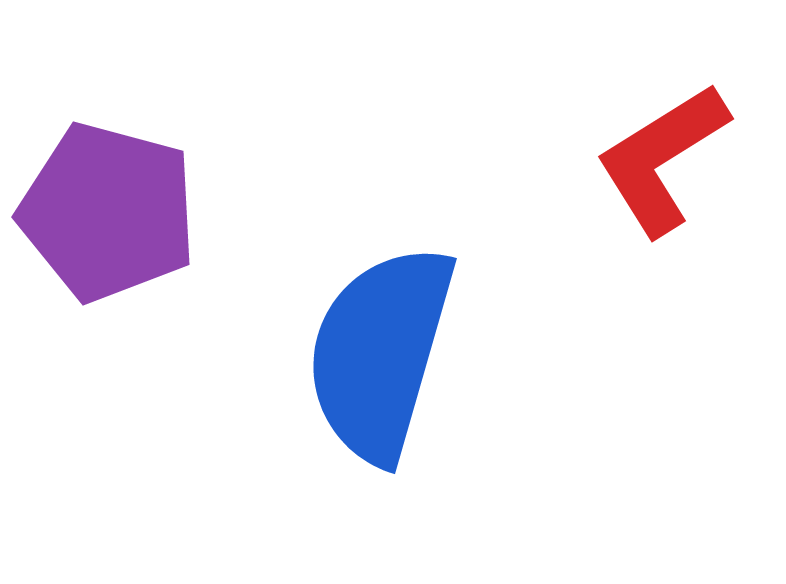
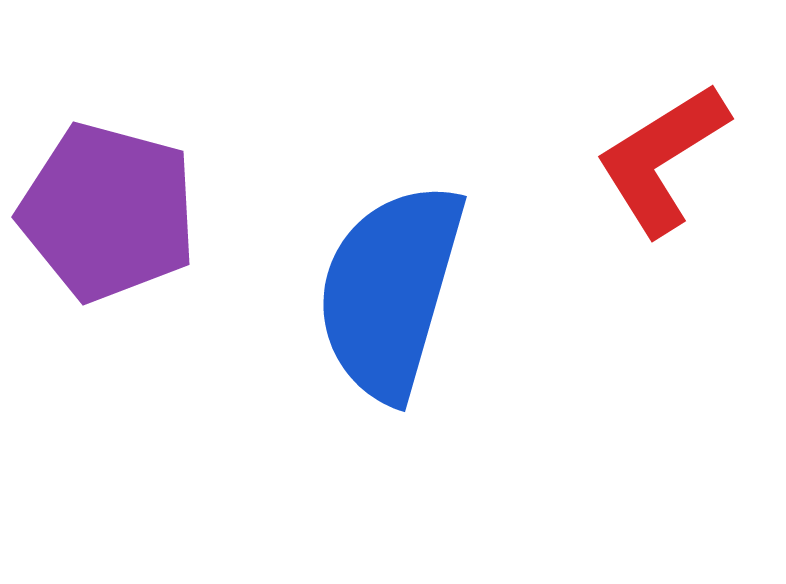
blue semicircle: moved 10 px right, 62 px up
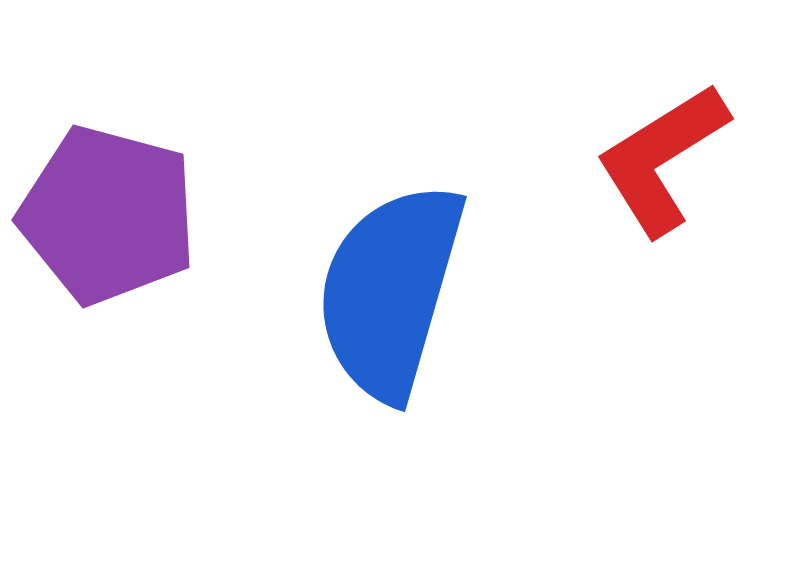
purple pentagon: moved 3 px down
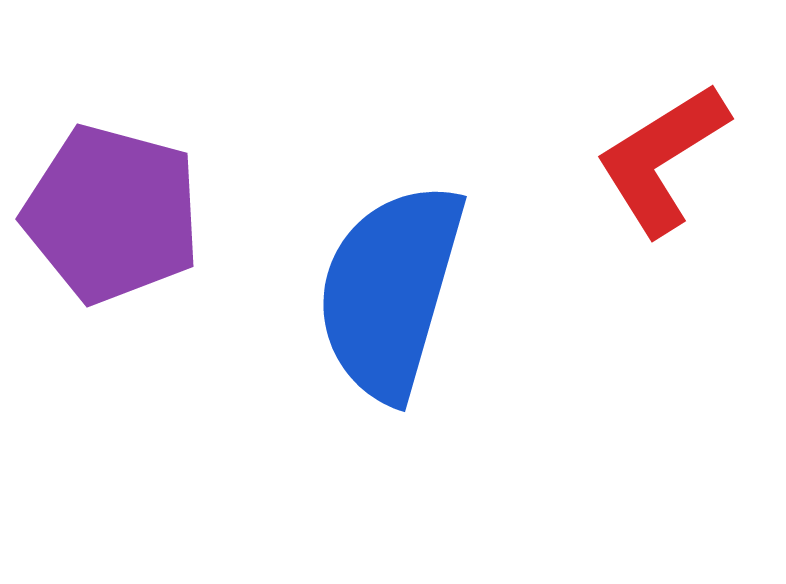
purple pentagon: moved 4 px right, 1 px up
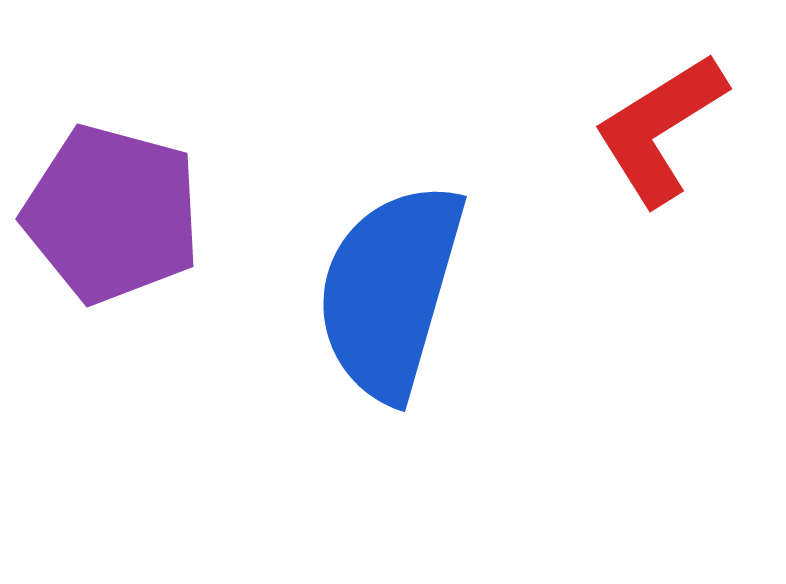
red L-shape: moved 2 px left, 30 px up
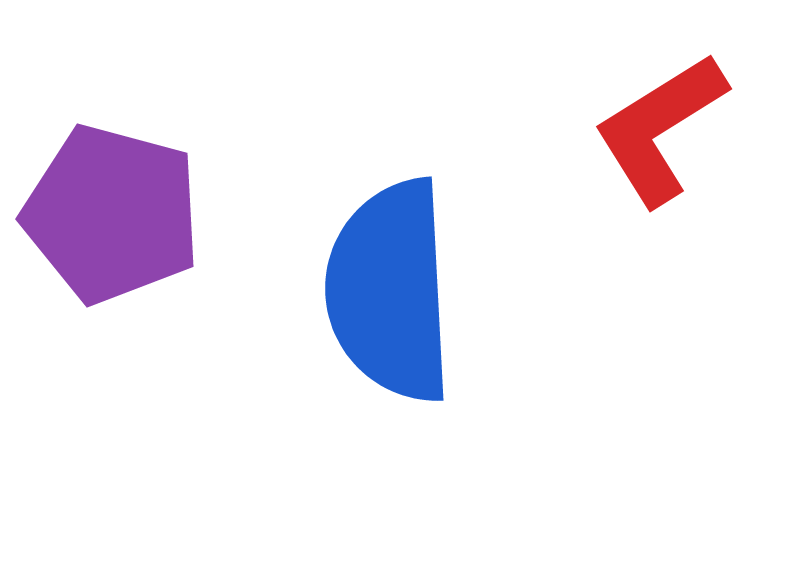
blue semicircle: rotated 19 degrees counterclockwise
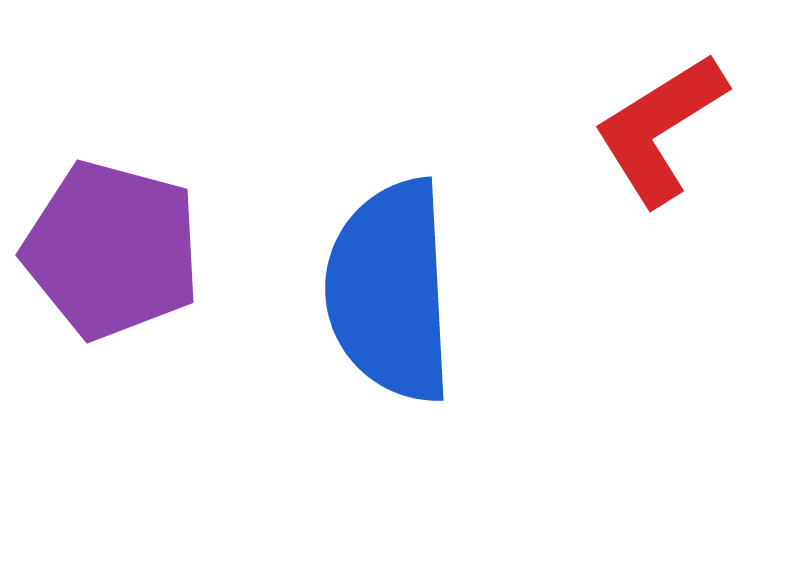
purple pentagon: moved 36 px down
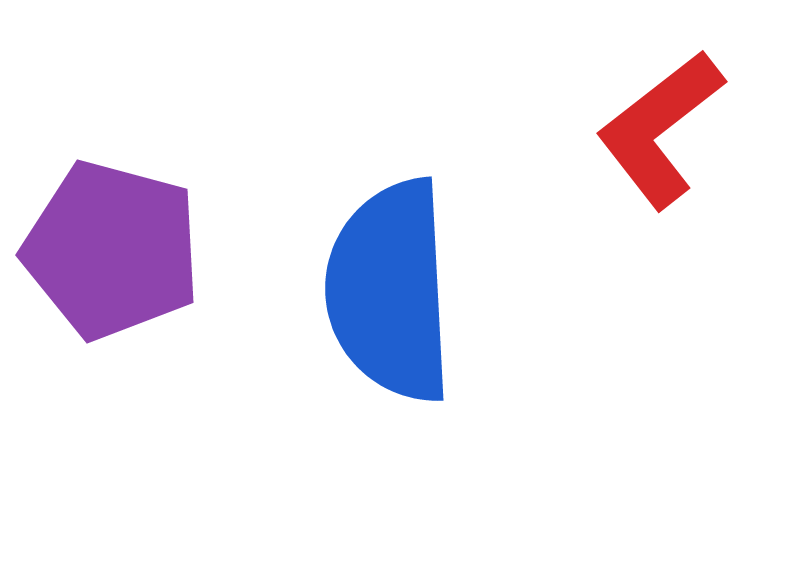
red L-shape: rotated 6 degrees counterclockwise
